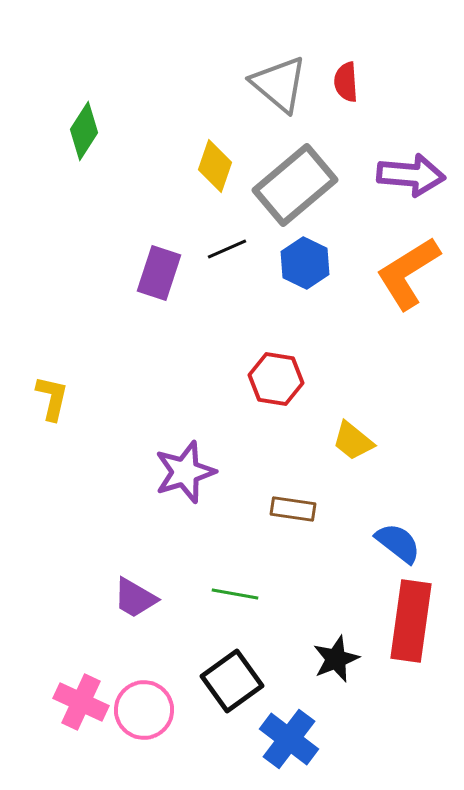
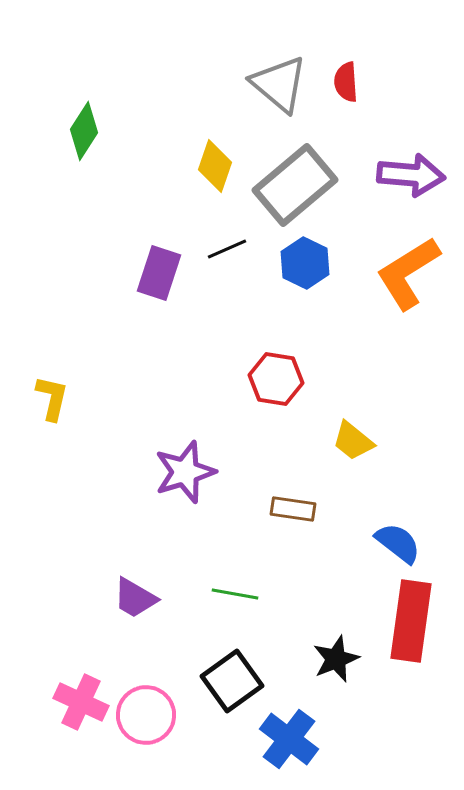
pink circle: moved 2 px right, 5 px down
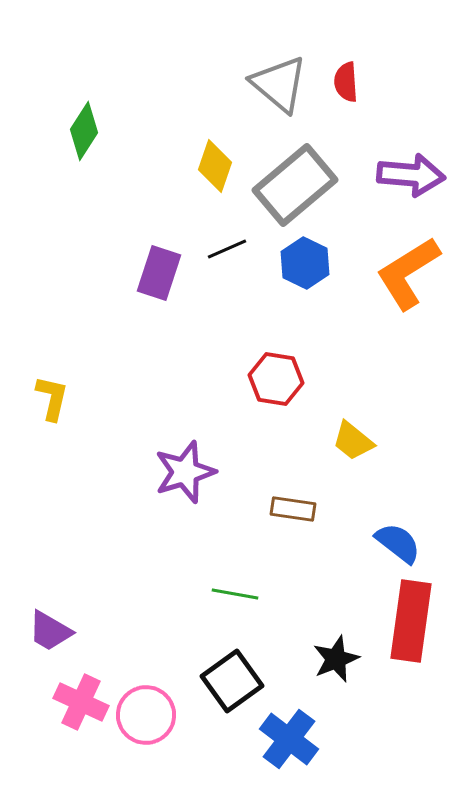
purple trapezoid: moved 85 px left, 33 px down
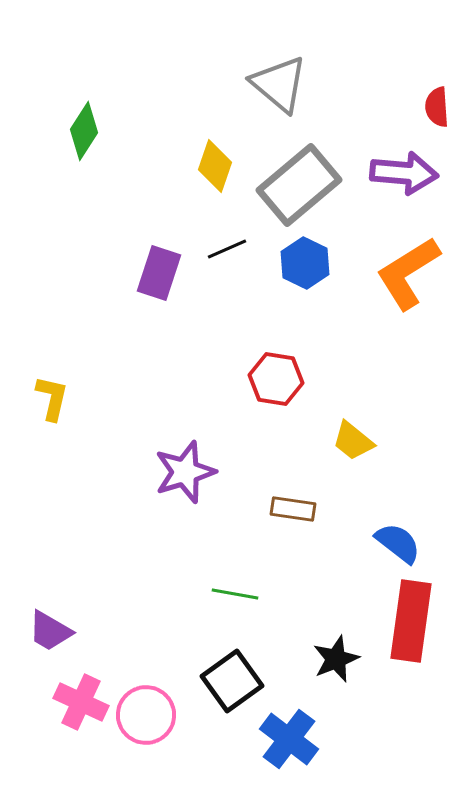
red semicircle: moved 91 px right, 25 px down
purple arrow: moved 7 px left, 2 px up
gray rectangle: moved 4 px right
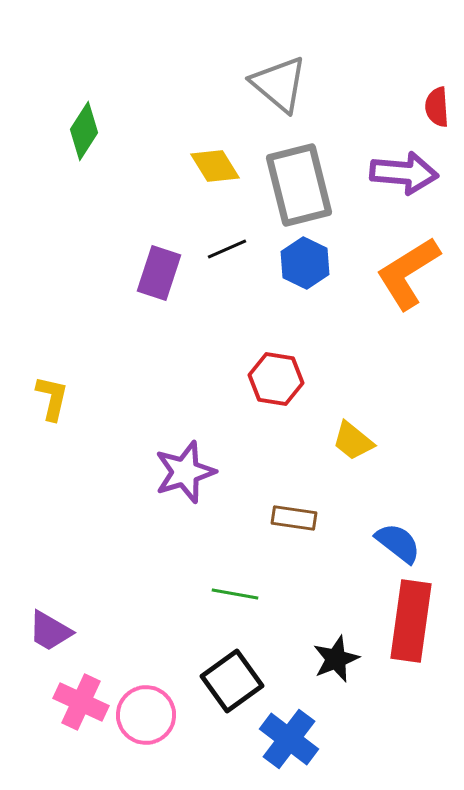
yellow diamond: rotated 51 degrees counterclockwise
gray rectangle: rotated 64 degrees counterclockwise
brown rectangle: moved 1 px right, 9 px down
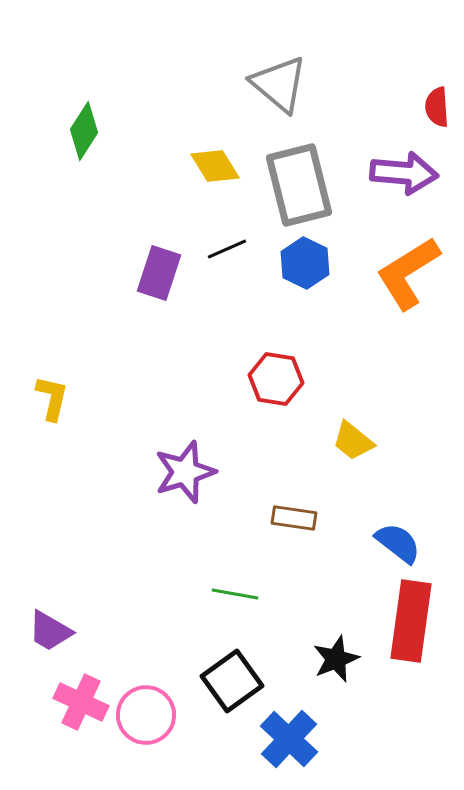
blue cross: rotated 6 degrees clockwise
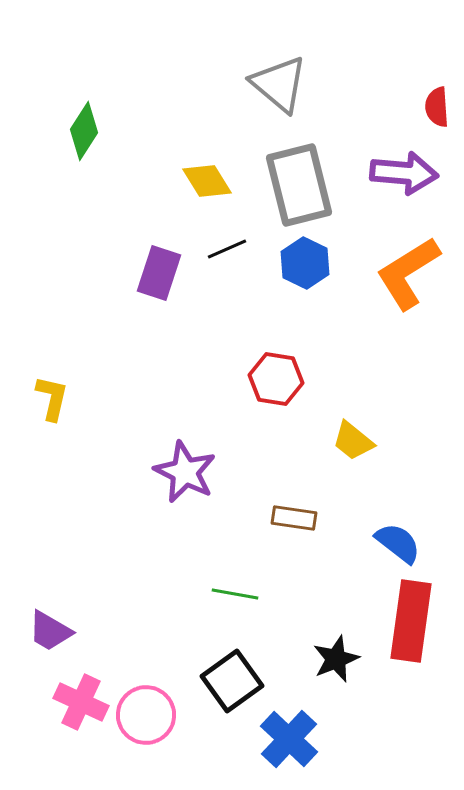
yellow diamond: moved 8 px left, 15 px down
purple star: rotated 28 degrees counterclockwise
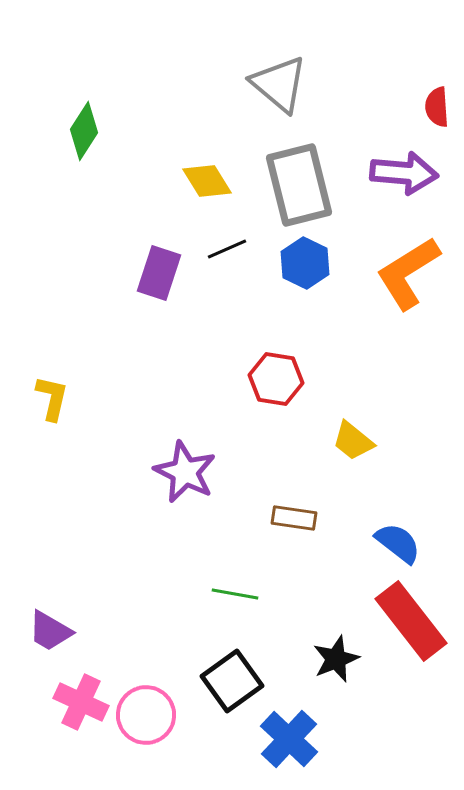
red rectangle: rotated 46 degrees counterclockwise
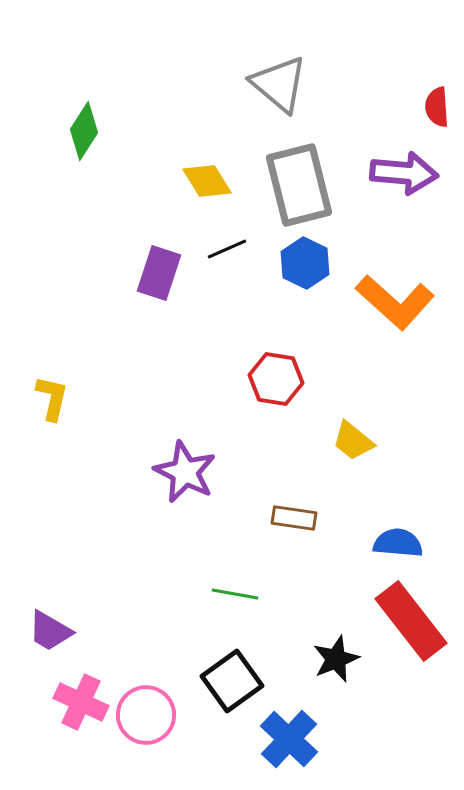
orange L-shape: moved 13 px left, 29 px down; rotated 106 degrees counterclockwise
blue semicircle: rotated 33 degrees counterclockwise
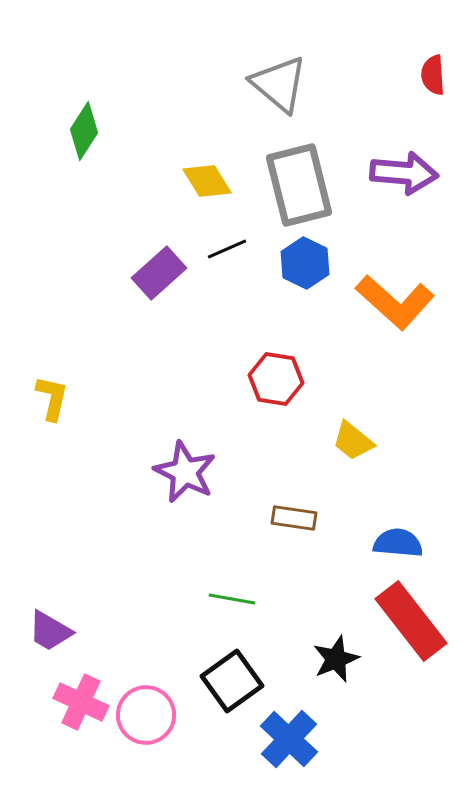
red semicircle: moved 4 px left, 32 px up
purple rectangle: rotated 30 degrees clockwise
green line: moved 3 px left, 5 px down
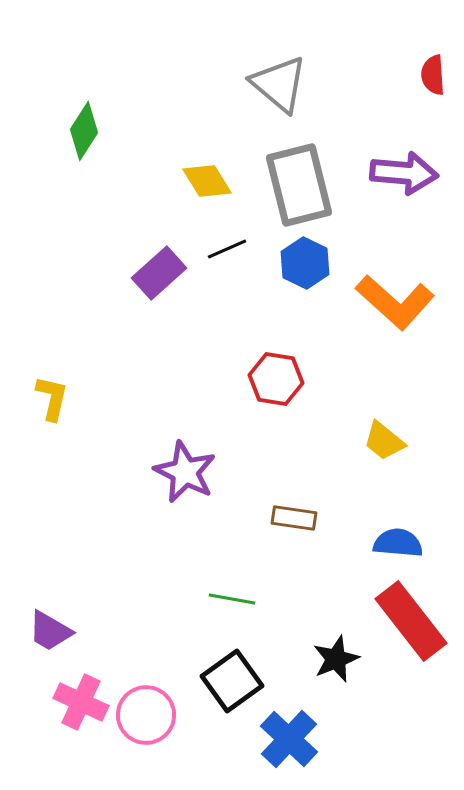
yellow trapezoid: moved 31 px right
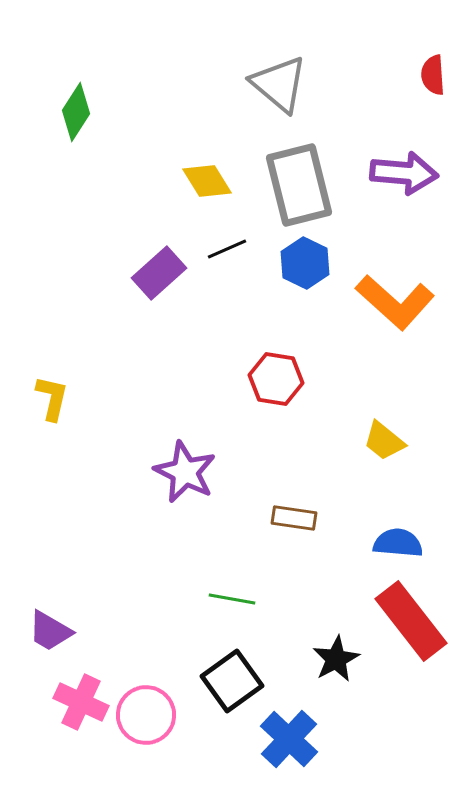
green diamond: moved 8 px left, 19 px up
black star: rotated 6 degrees counterclockwise
